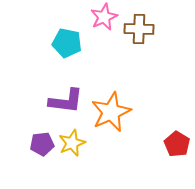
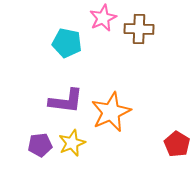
pink star: moved 1 px left, 1 px down
purple pentagon: moved 2 px left, 1 px down
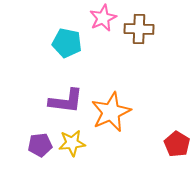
yellow star: rotated 16 degrees clockwise
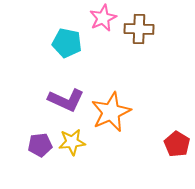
purple L-shape: moved 1 px up; rotated 18 degrees clockwise
yellow star: moved 1 px up
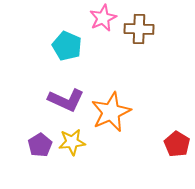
cyan pentagon: moved 3 px down; rotated 12 degrees clockwise
purple pentagon: rotated 25 degrees counterclockwise
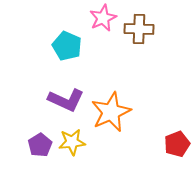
red pentagon: rotated 20 degrees clockwise
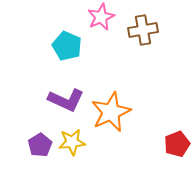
pink star: moved 2 px left, 1 px up
brown cross: moved 4 px right, 1 px down; rotated 12 degrees counterclockwise
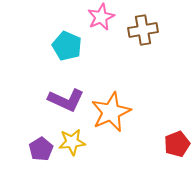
purple pentagon: moved 1 px right, 4 px down
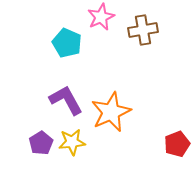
cyan pentagon: moved 3 px up
purple L-shape: rotated 144 degrees counterclockwise
purple pentagon: moved 6 px up
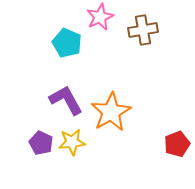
pink star: moved 1 px left
orange star: rotated 6 degrees counterclockwise
purple pentagon: rotated 15 degrees counterclockwise
